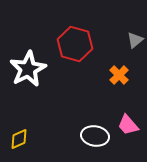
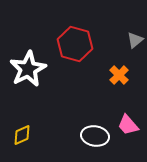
yellow diamond: moved 3 px right, 4 px up
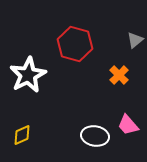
white star: moved 6 px down
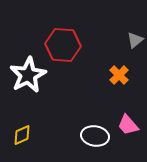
red hexagon: moved 12 px left, 1 px down; rotated 12 degrees counterclockwise
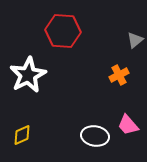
red hexagon: moved 14 px up
orange cross: rotated 18 degrees clockwise
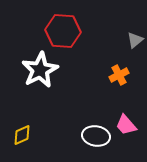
white star: moved 12 px right, 5 px up
pink trapezoid: moved 2 px left
white ellipse: moved 1 px right
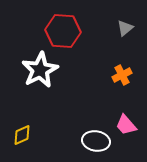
gray triangle: moved 10 px left, 12 px up
orange cross: moved 3 px right
white ellipse: moved 5 px down
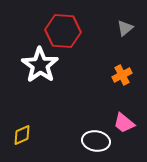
white star: moved 5 px up; rotated 9 degrees counterclockwise
pink trapezoid: moved 2 px left, 2 px up; rotated 10 degrees counterclockwise
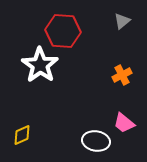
gray triangle: moved 3 px left, 7 px up
